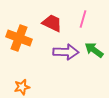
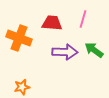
red trapezoid: rotated 20 degrees counterclockwise
purple arrow: moved 1 px left
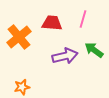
orange cross: moved 1 px up; rotated 30 degrees clockwise
purple arrow: moved 4 px down; rotated 15 degrees counterclockwise
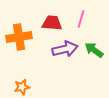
pink line: moved 2 px left
orange cross: rotated 30 degrees clockwise
purple arrow: moved 7 px up
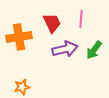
pink line: rotated 12 degrees counterclockwise
red trapezoid: rotated 60 degrees clockwise
green arrow: rotated 90 degrees counterclockwise
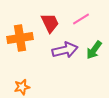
pink line: rotated 54 degrees clockwise
red trapezoid: moved 2 px left
orange cross: moved 1 px right, 1 px down
purple arrow: moved 1 px down
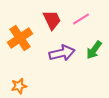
red trapezoid: moved 2 px right, 3 px up
orange cross: rotated 25 degrees counterclockwise
purple arrow: moved 3 px left, 3 px down
orange star: moved 3 px left, 1 px up
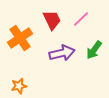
pink line: rotated 12 degrees counterclockwise
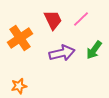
red trapezoid: moved 1 px right
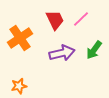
red trapezoid: moved 2 px right
